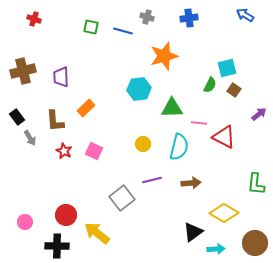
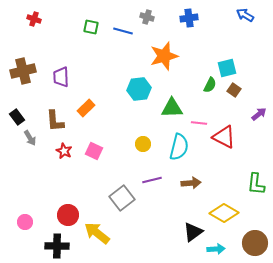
red circle: moved 2 px right
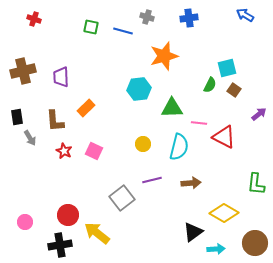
black rectangle: rotated 28 degrees clockwise
black cross: moved 3 px right, 1 px up; rotated 10 degrees counterclockwise
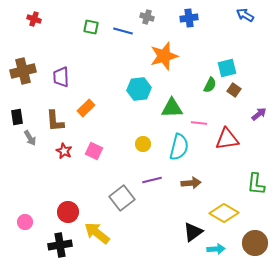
red triangle: moved 3 px right, 2 px down; rotated 35 degrees counterclockwise
red circle: moved 3 px up
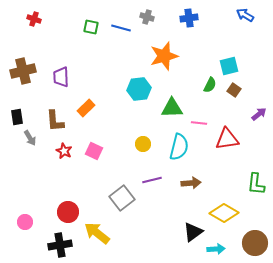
blue line: moved 2 px left, 3 px up
cyan square: moved 2 px right, 2 px up
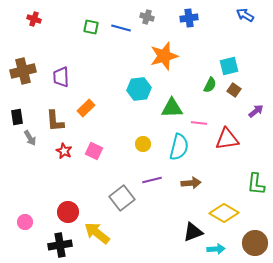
purple arrow: moved 3 px left, 3 px up
black triangle: rotated 15 degrees clockwise
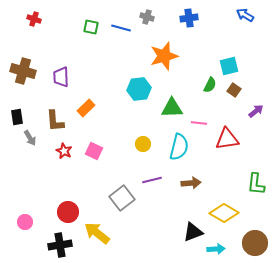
brown cross: rotated 30 degrees clockwise
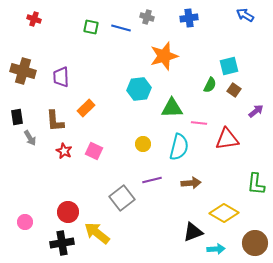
black cross: moved 2 px right, 2 px up
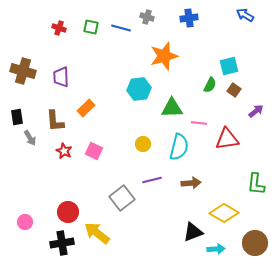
red cross: moved 25 px right, 9 px down
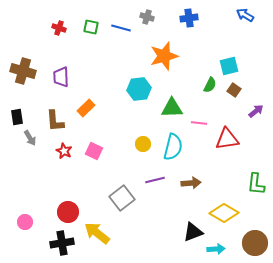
cyan semicircle: moved 6 px left
purple line: moved 3 px right
